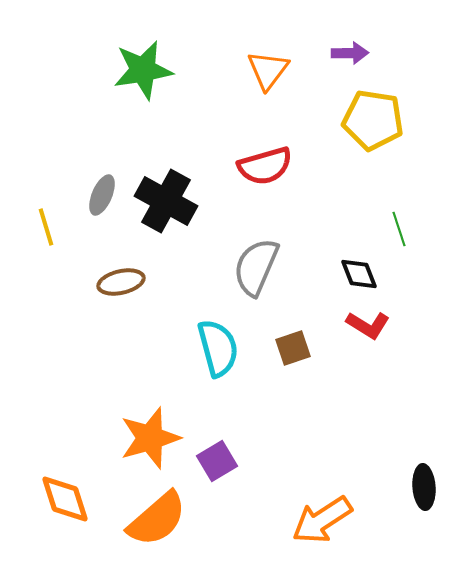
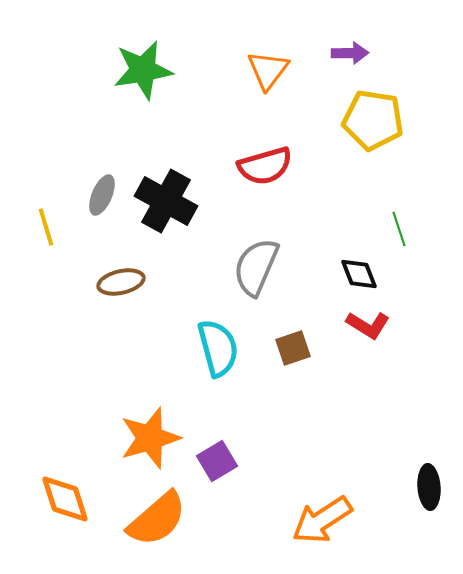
black ellipse: moved 5 px right
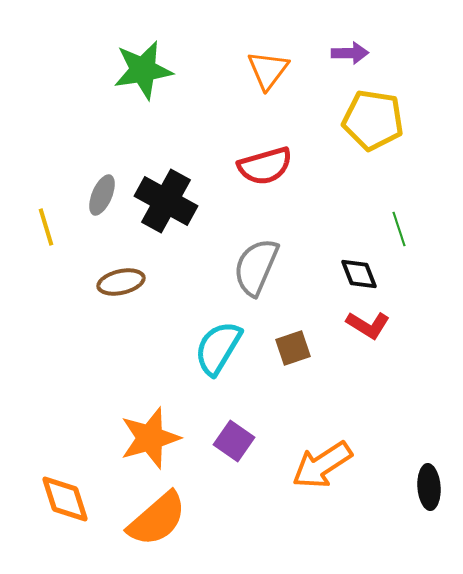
cyan semicircle: rotated 134 degrees counterclockwise
purple square: moved 17 px right, 20 px up; rotated 24 degrees counterclockwise
orange arrow: moved 55 px up
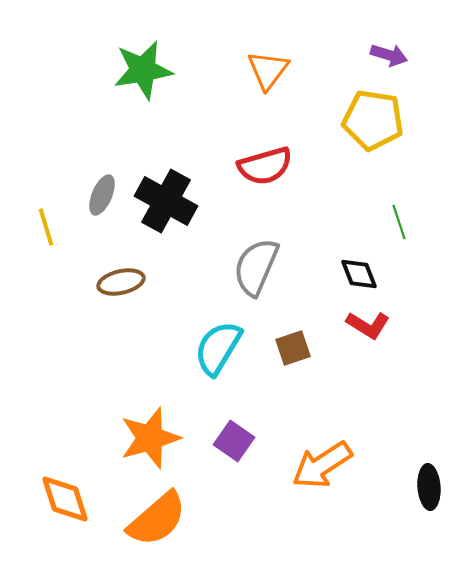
purple arrow: moved 39 px right, 2 px down; rotated 18 degrees clockwise
green line: moved 7 px up
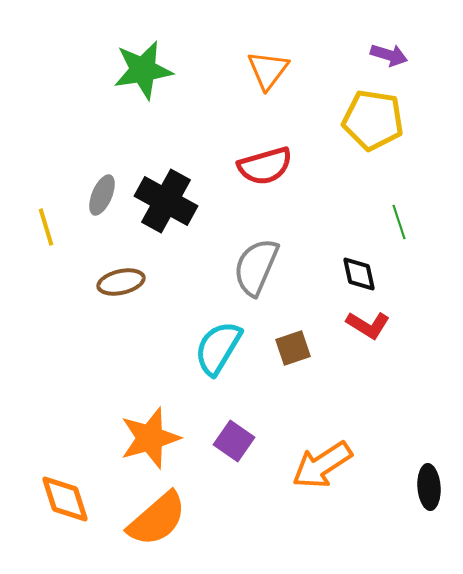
black diamond: rotated 9 degrees clockwise
